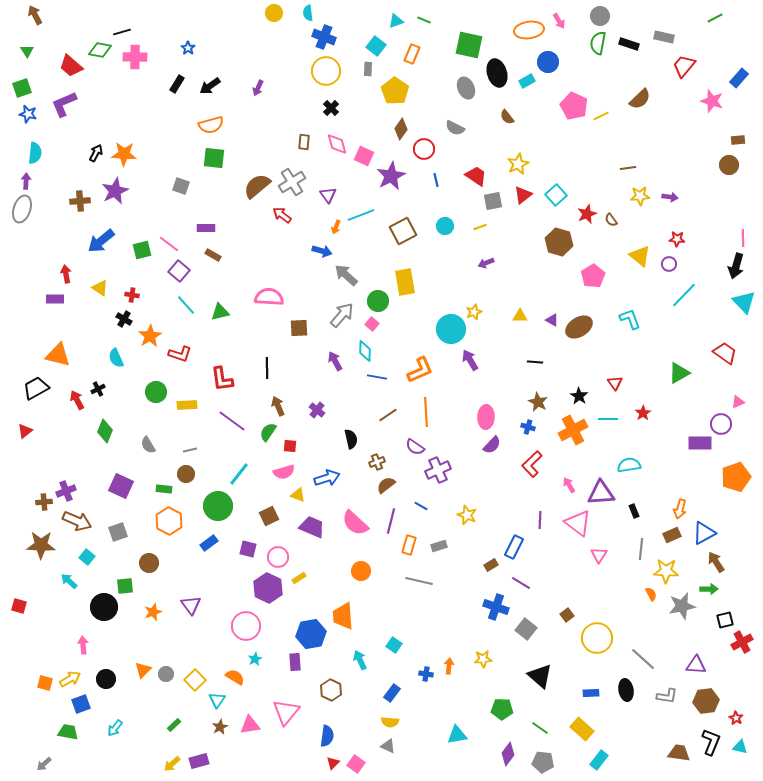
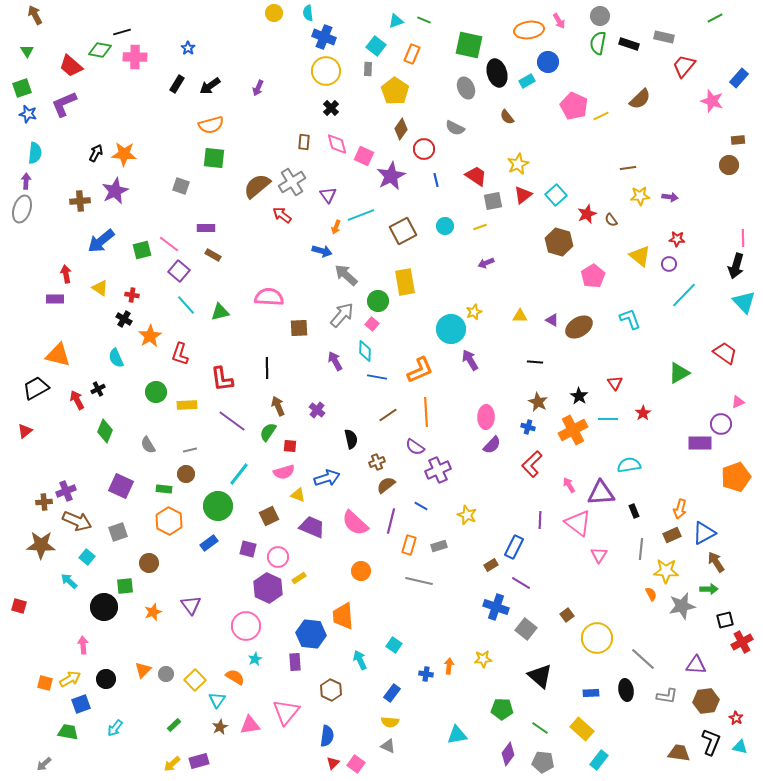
red L-shape at (180, 354): rotated 90 degrees clockwise
blue hexagon at (311, 634): rotated 16 degrees clockwise
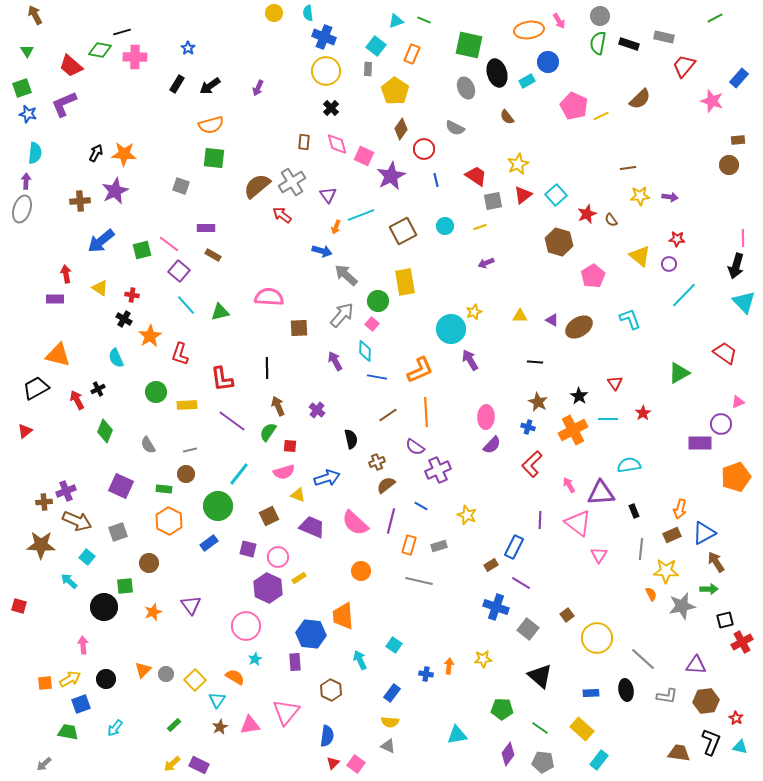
gray square at (526, 629): moved 2 px right
orange square at (45, 683): rotated 21 degrees counterclockwise
purple rectangle at (199, 761): moved 4 px down; rotated 42 degrees clockwise
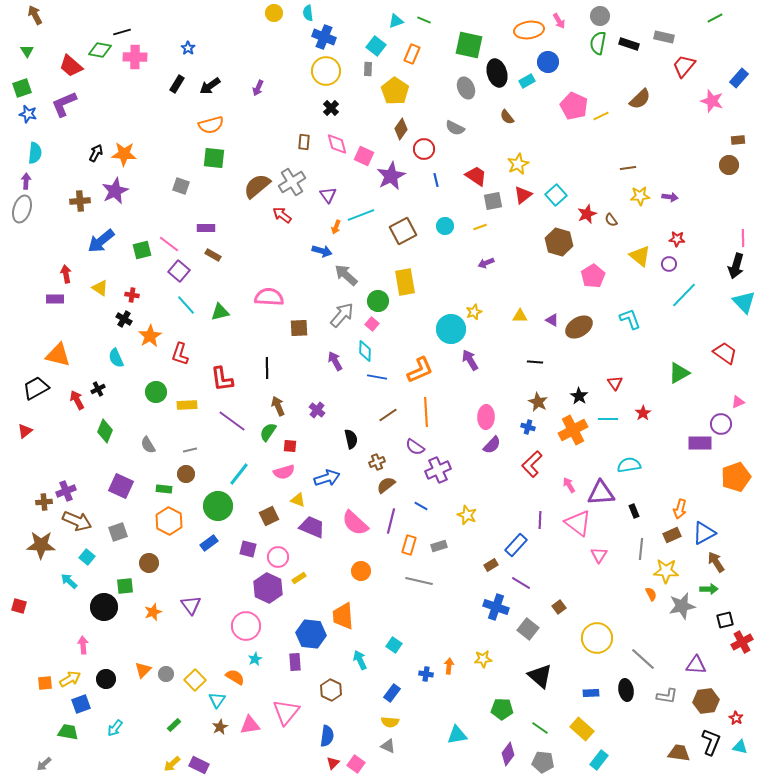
yellow triangle at (298, 495): moved 5 px down
blue rectangle at (514, 547): moved 2 px right, 2 px up; rotated 15 degrees clockwise
brown square at (567, 615): moved 8 px left, 8 px up
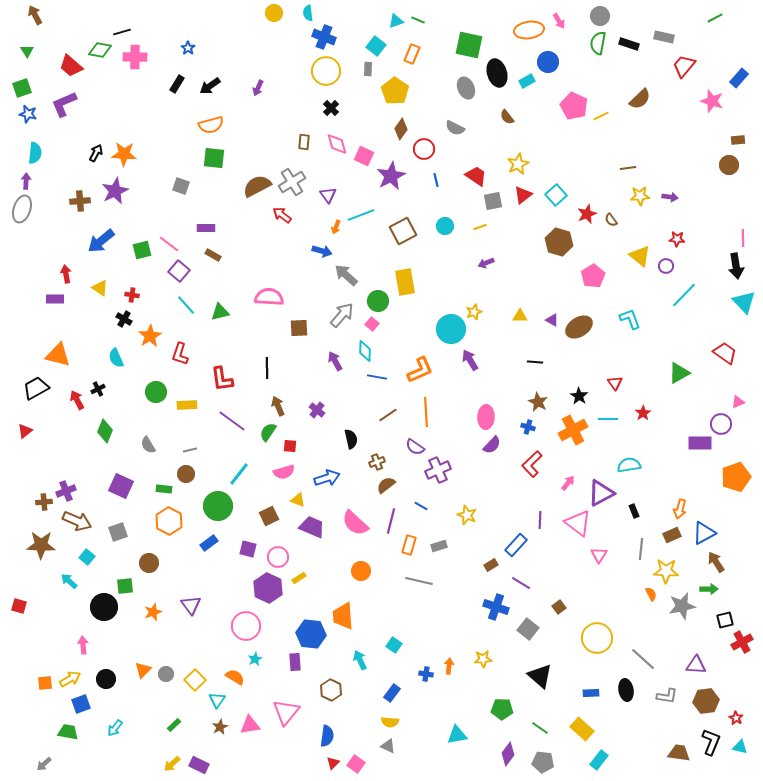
green line at (424, 20): moved 6 px left
brown semicircle at (257, 186): rotated 12 degrees clockwise
purple circle at (669, 264): moved 3 px left, 2 px down
black arrow at (736, 266): rotated 25 degrees counterclockwise
pink arrow at (569, 485): moved 1 px left, 2 px up; rotated 70 degrees clockwise
purple triangle at (601, 493): rotated 24 degrees counterclockwise
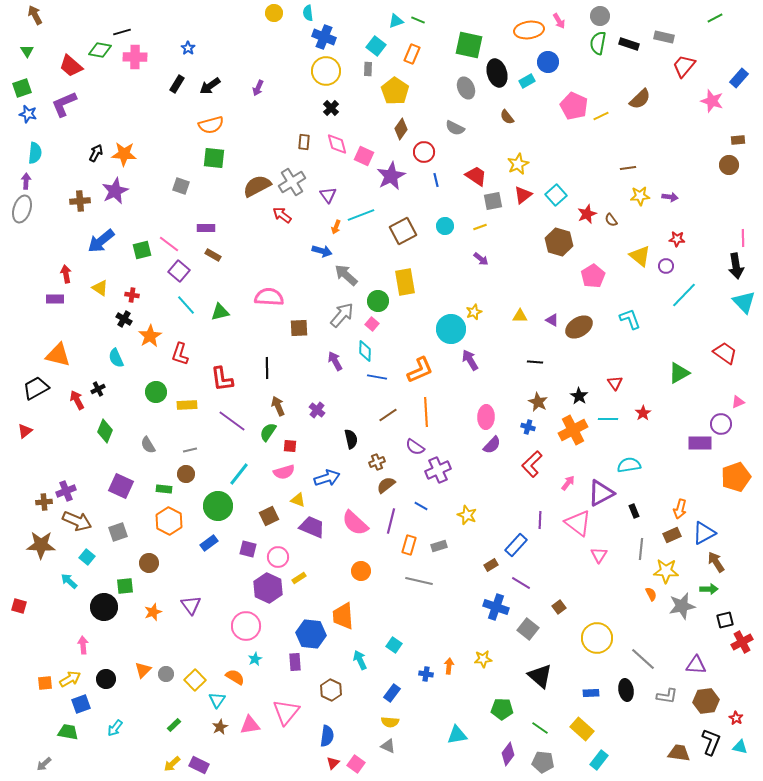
red circle at (424, 149): moved 3 px down
purple arrow at (486, 263): moved 5 px left, 4 px up; rotated 119 degrees counterclockwise
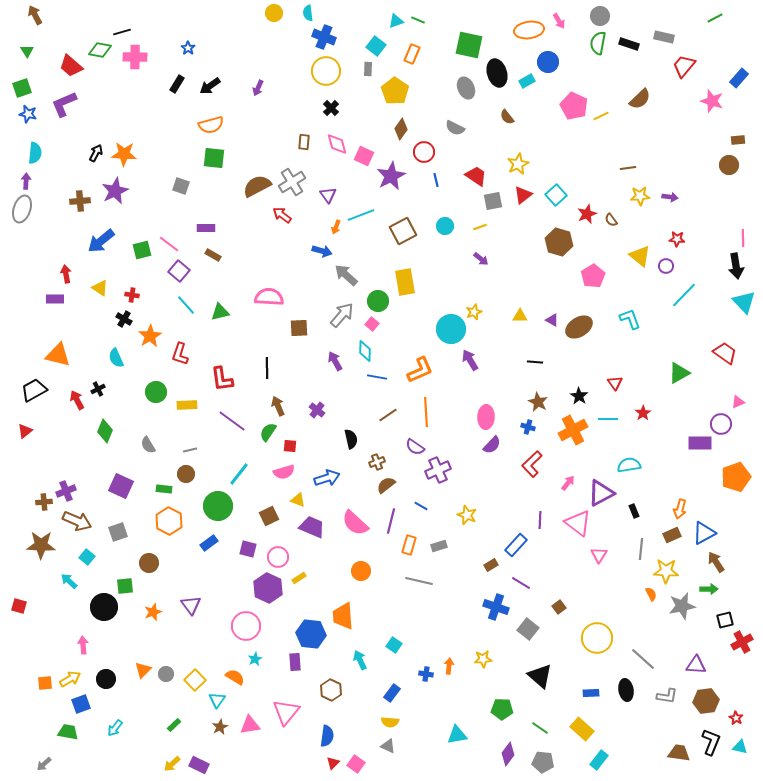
black trapezoid at (36, 388): moved 2 px left, 2 px down
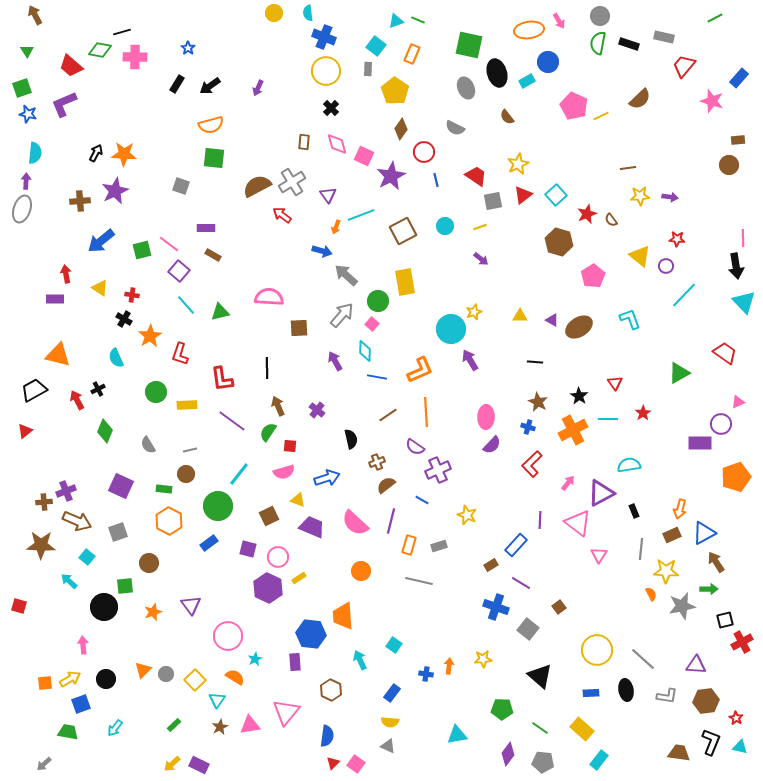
blue line at (421, 506): moved 1 px right, 6 px up
pink circle at (246, 626): moved 18 px left, 10 px down
yellow circle at (597, 638): moved 12 px down
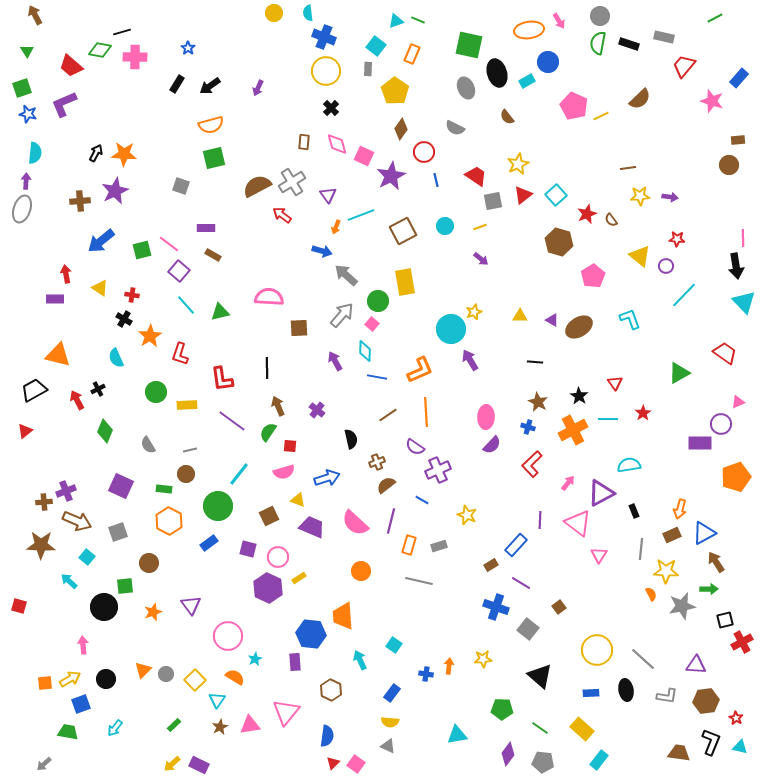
green square at (214, 158): rotated 20 degrees counterclockwise
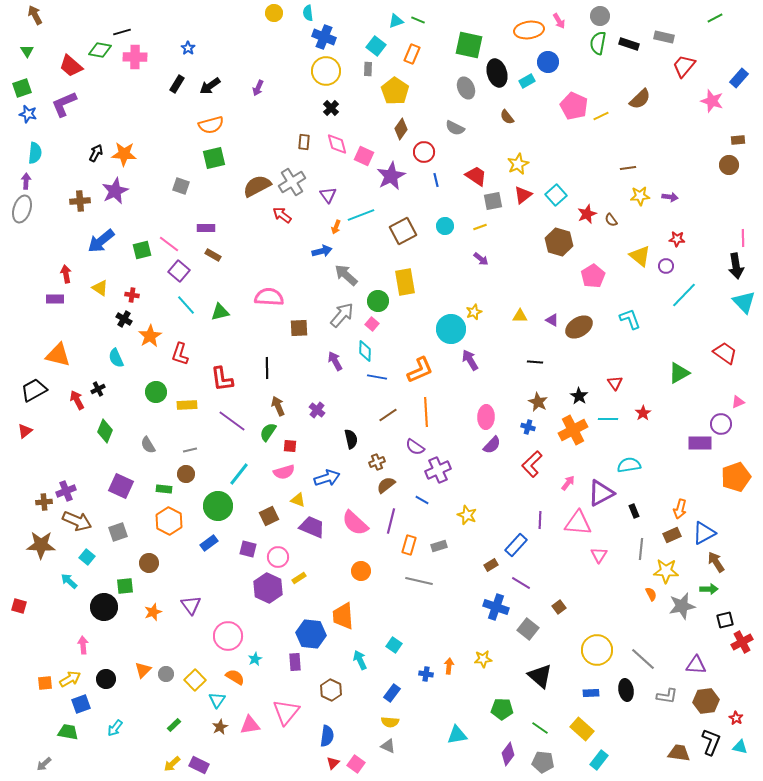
blue arrow at (322, 251): rotated 30 degrees counterclockwise
pink triangle at (578, 523): rotated 32 degrees counterclockwise
